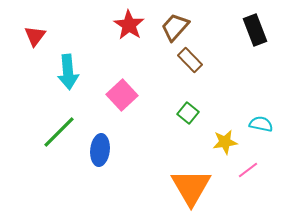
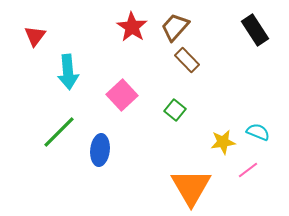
red star: moved 3 px right, 2 px down
black rectangle: rotated 12 degrees counterclockwise
brown rectangle: moved 3 px left
green square: moved 13 px left, 3 px up
cyan semicircle: moved 3 px left, 8 px down; rotated 10 degrees clockwise
yellow star: moved 2 px left
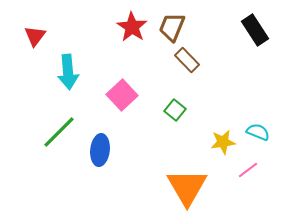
brown trapezoid: moved 3 px left; rotated 20 degrees counterclockwise
orange triangle: moved 4 px left
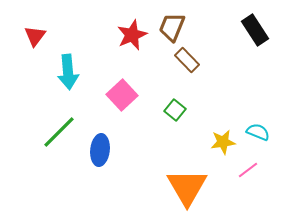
red star: moved 8 px down; rotated 16 degrees clockwise
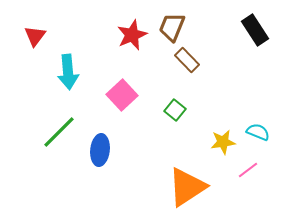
orange triangle: rotated 27 degrees clockwise
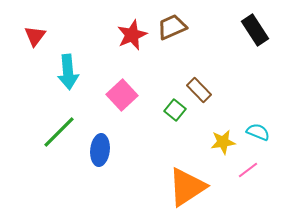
brown trapezoid: rotated 44 degrees clockwise
brown rectangle: moved 12 px right, 30 px down
